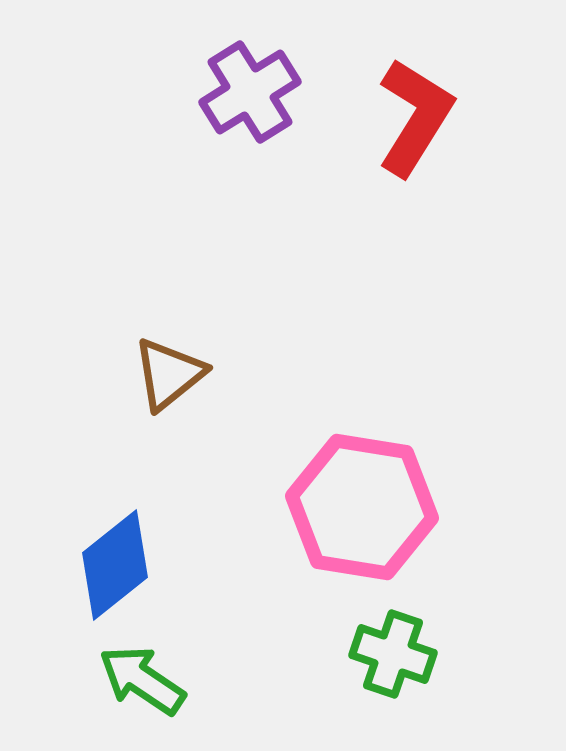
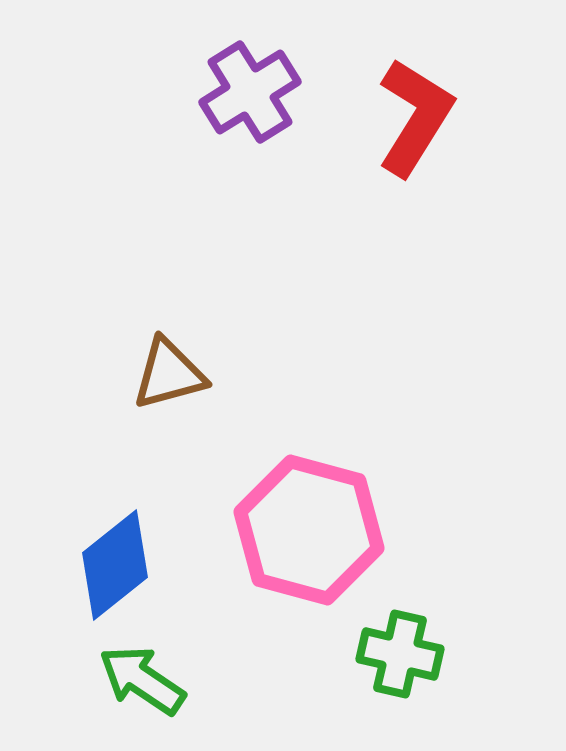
brown triangle: rotated 24 degrees clockwise
pink hexagon: moved 53 px left, 23 px down; rotated 6 degrees clockwise
green cross: moved 7 px right; rotated 6 degrees counterclockwise
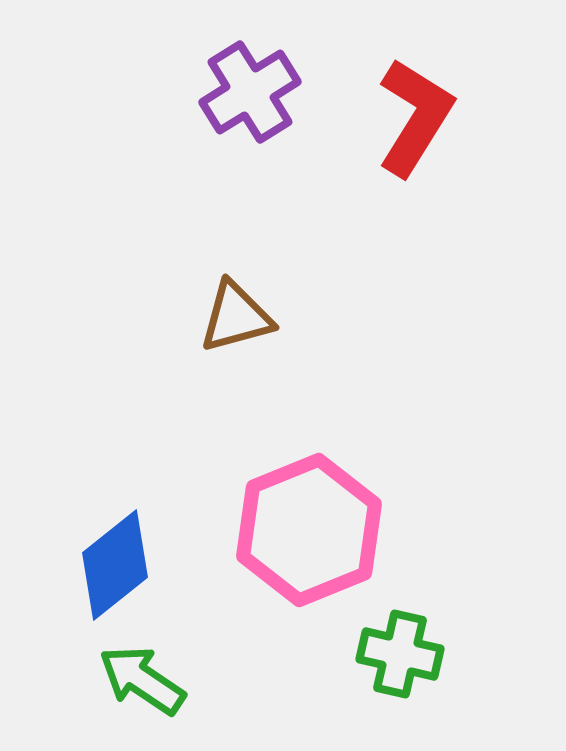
brown triangle: moved 67 px right, 57 px up
pink hexagon: rotated 23 degrees clockwise
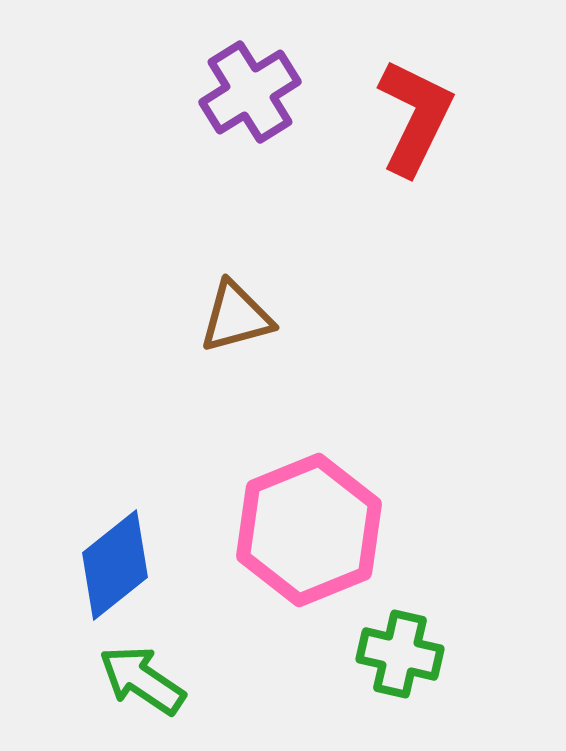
red L-shape: rotated 6 degrees counterclockwise
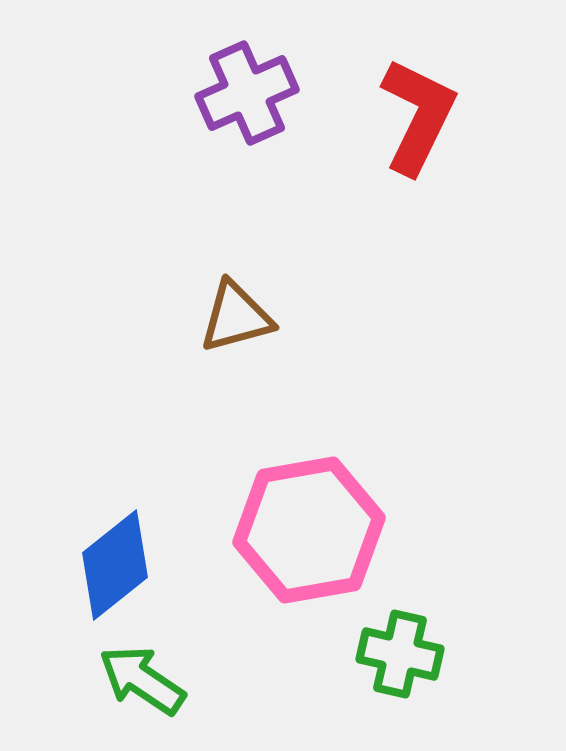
purple cross: moved 3 px left, 1 px down; rotated 8 degrees clockwise
red L-shape: moved 3 px right, 1 px up
pink hexagon: rotated 12 degrees clockwise
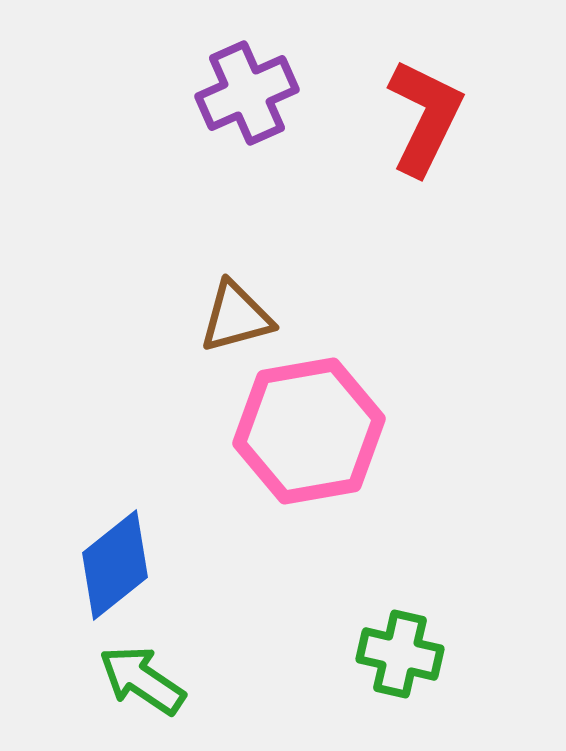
red L-shape: moved 7 px right, 1 px down
pink hexagon: moved 99 px up
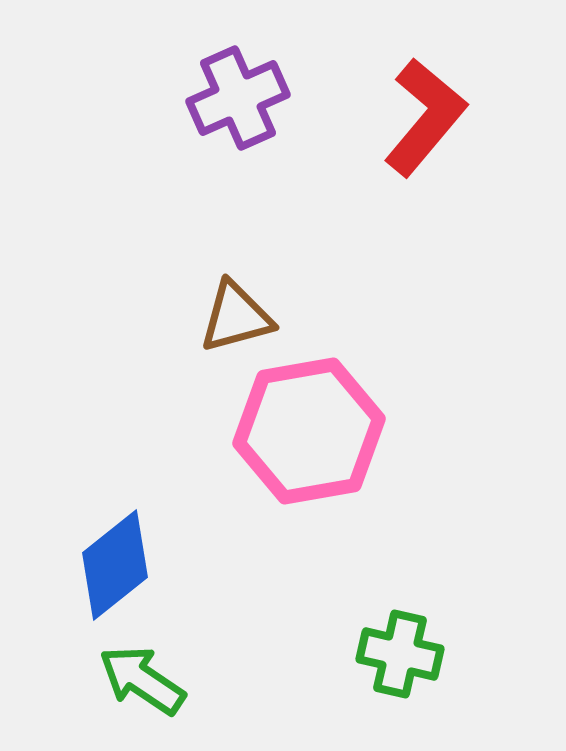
purple cross: moved 9 px left, 5 px down
red L-shape: rotated 14 degrees clockwise
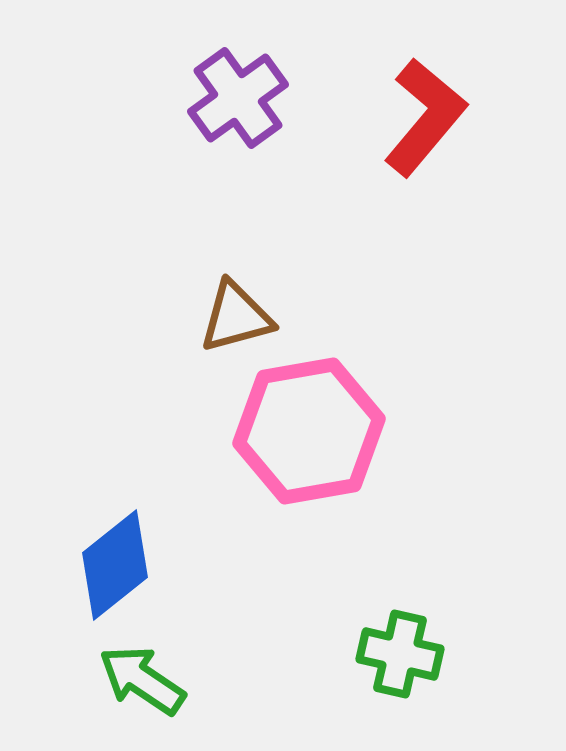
purple cross: rotated 12 degrees counterclockwise
